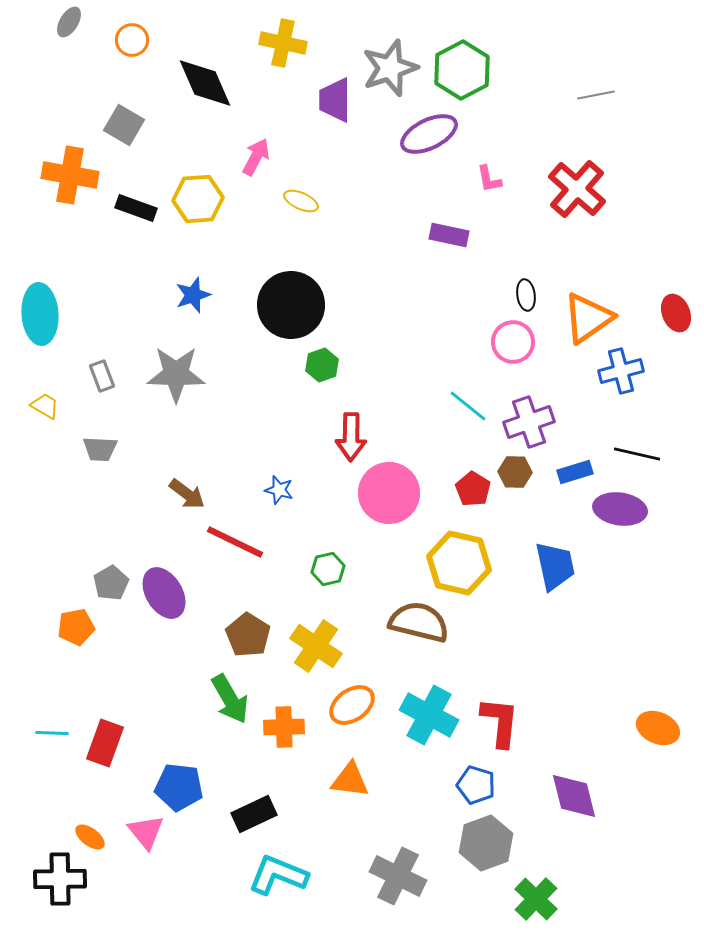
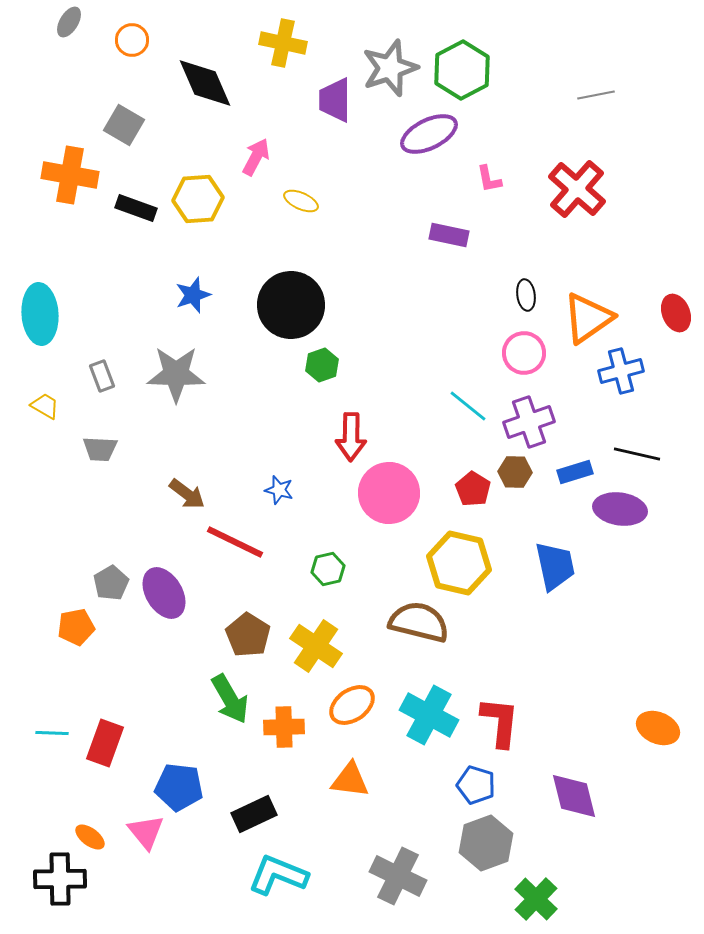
pink circle at (513, 342): moved 11 px right, 11 px down
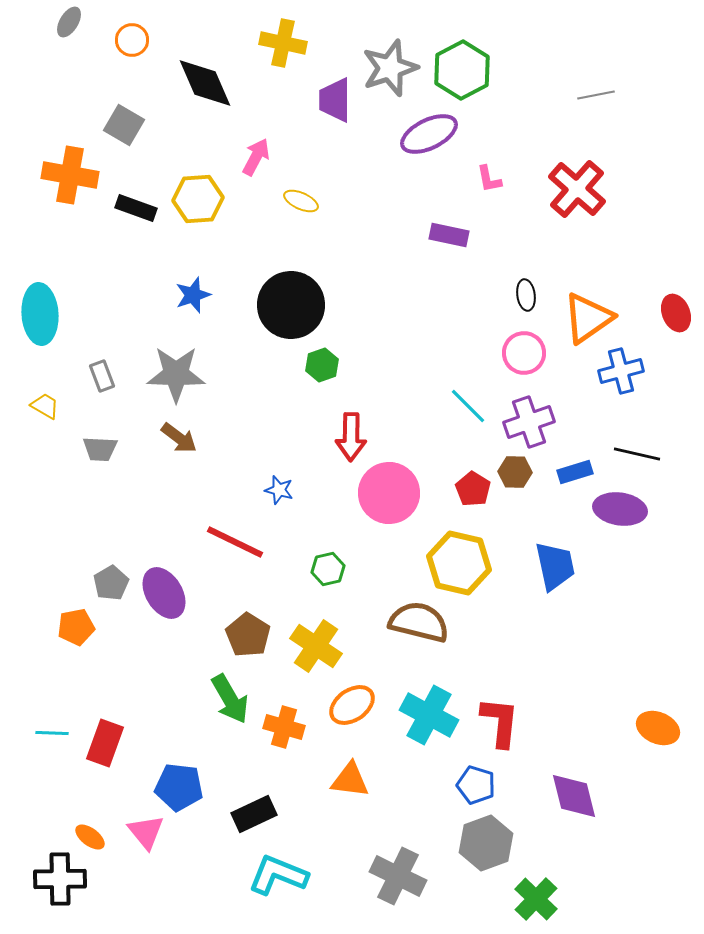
cyan line at (468, 406): rotated 6 degrees clockwise
brown arrow at (187, 494): moved 8 px left, 56 px up
orange cross at (284, 727): rotated 18 degrees clockwise
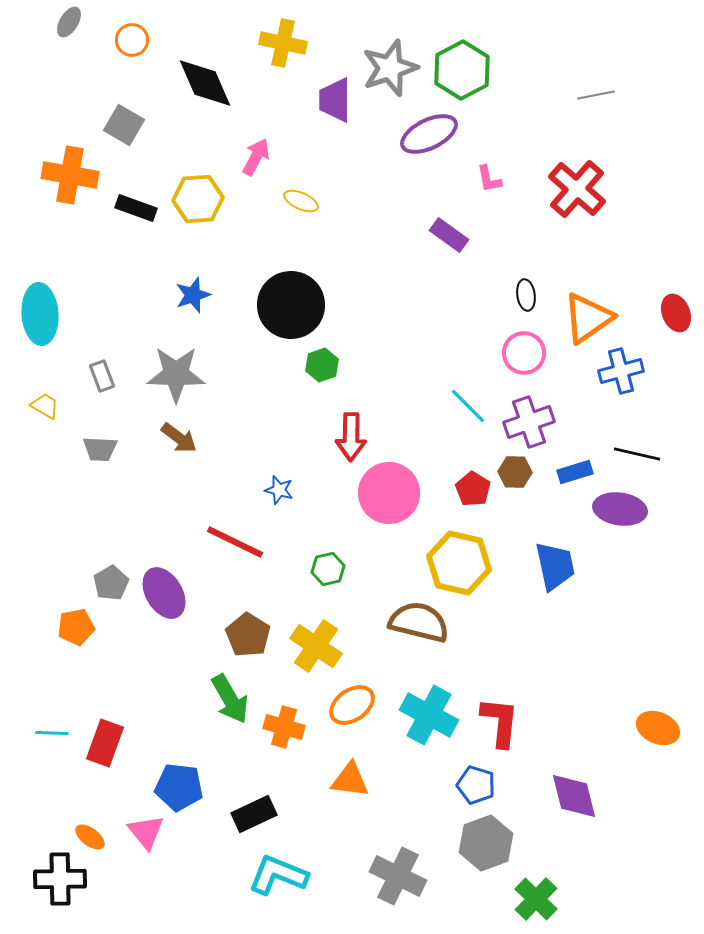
purple rectangle at (449, 235): rotated 24 degrees clockwise
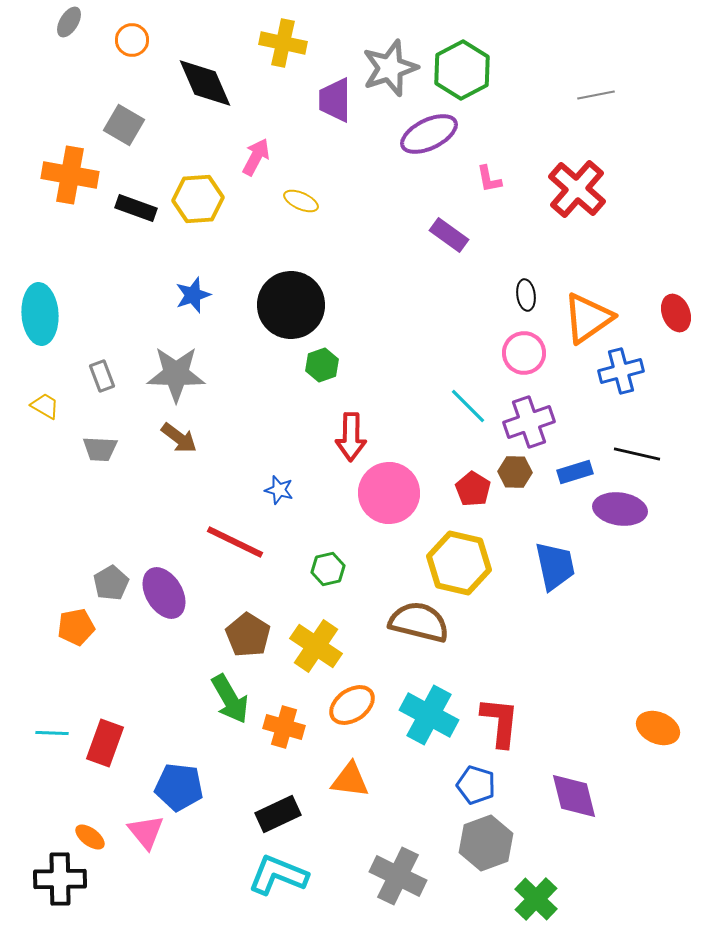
black rectangle at (254, 814): moved 24 px right
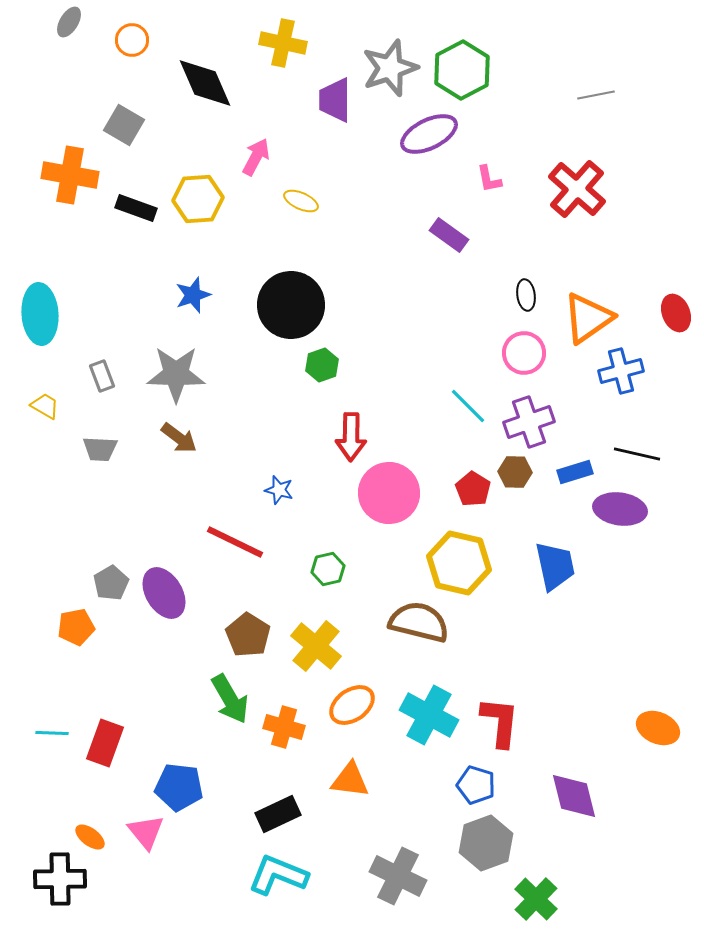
yellow cross at (316, 646): rotated 6 degrees clockwise
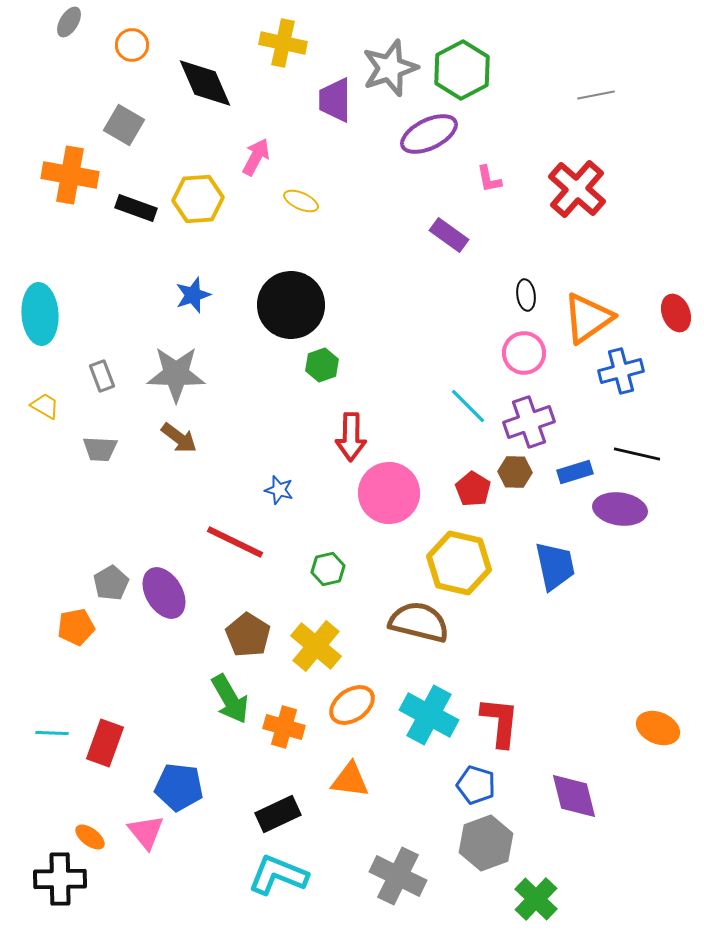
orange circle at (132, 40): moved 5 px down
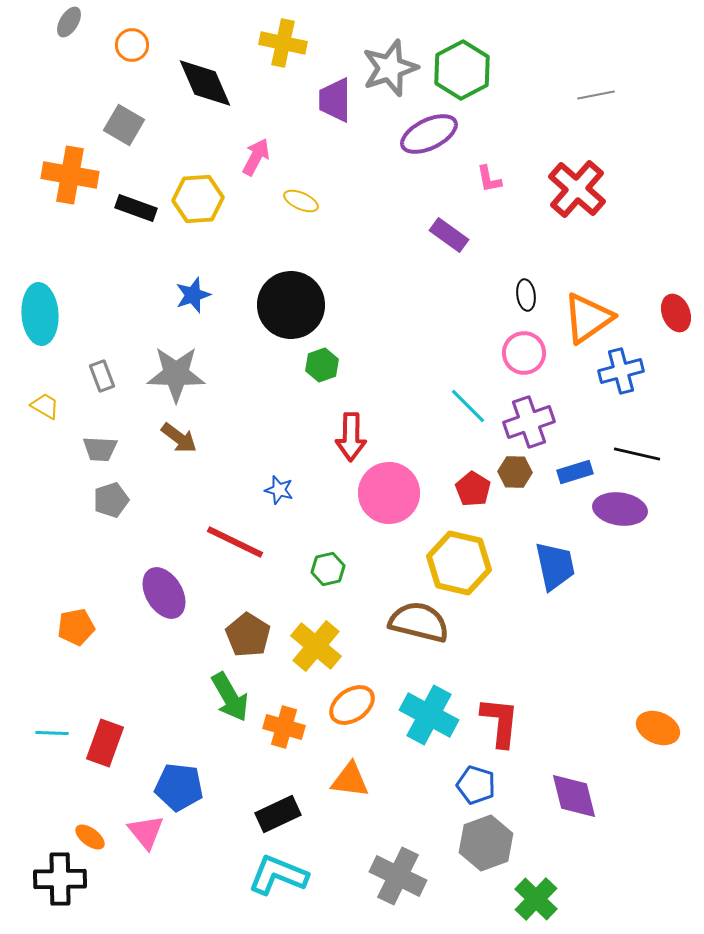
gray pentagon at (111, 583): moved 83 px up; rotated 12 degrees clockwise
green arrow at (230, 699): moved 2 px up
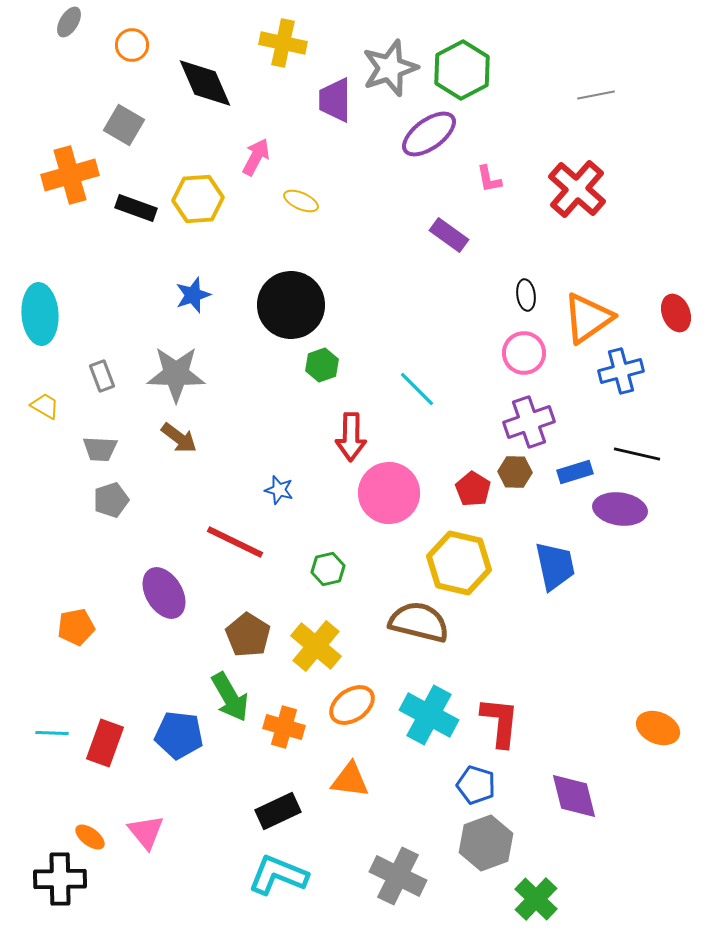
purple ellipse at (429, 134): rotated 10 degrees counterclockwise
orange cross at (70, 175): rotated 26 degrees counterclockwise
cyan line at (468, 406): moved 51 px left, 17 px up
blue pentagon at (179, 787): moved 52 px up
black rectangle at (278, 814): moved 3 px up
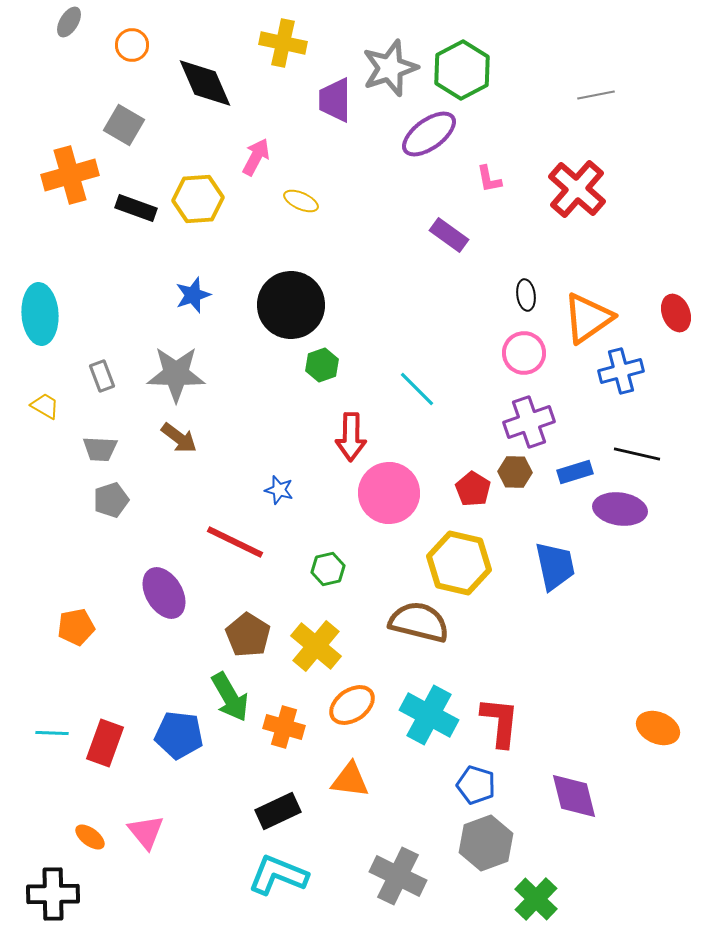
black cross at (60, 879): moved 7 px left, 15 px down
